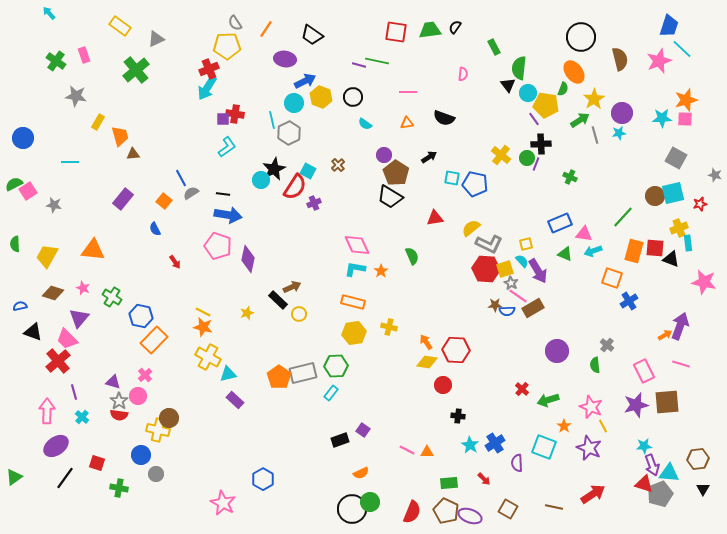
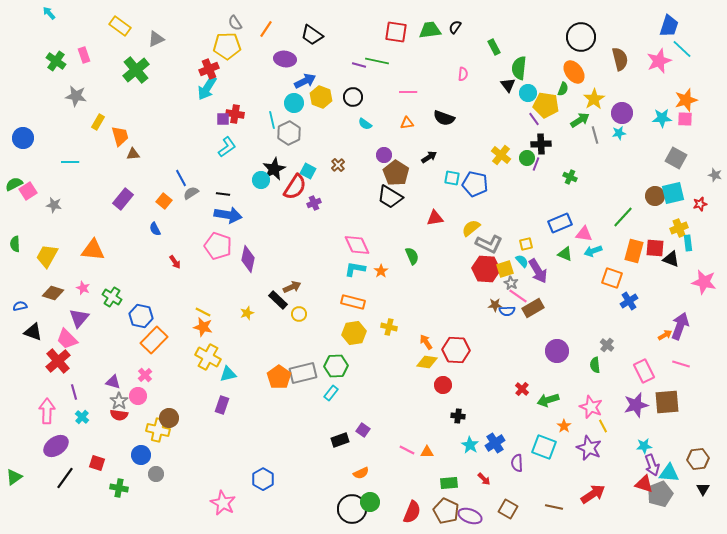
purple rectangle at (235, 400): moved 13 px left, 5 px down; rotated 66 degrees clockwise
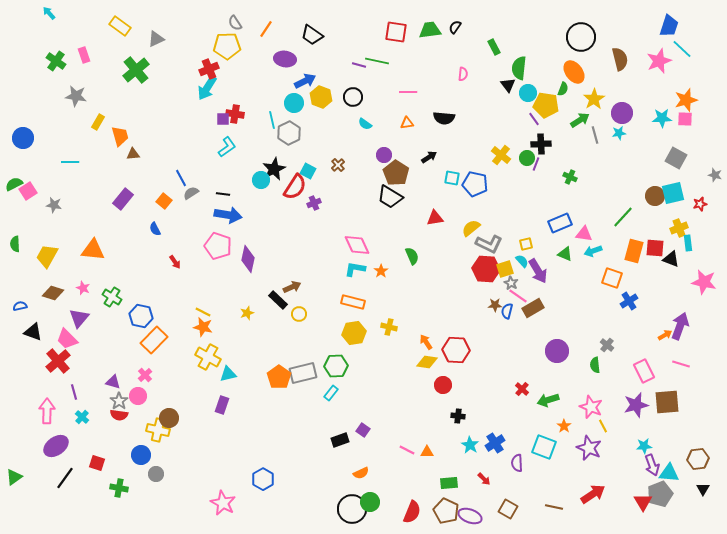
black semicircle at (444, 118): rotated 15 degrees counterclockwise
blue semicircle at (507, 311): rotated 105 degrees clockwise
red triangle at (644, 484): moved 1 px left, 18 px down; rotated 42 degrees clockwise
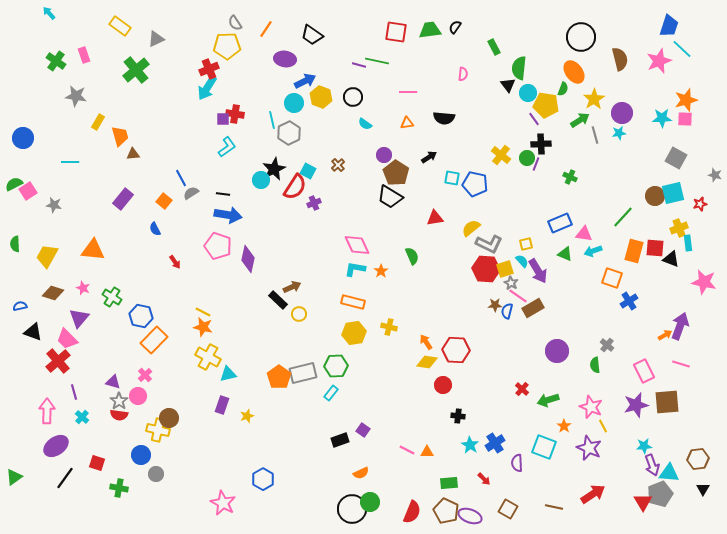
yellow star at (247, 313): moved 103 px down
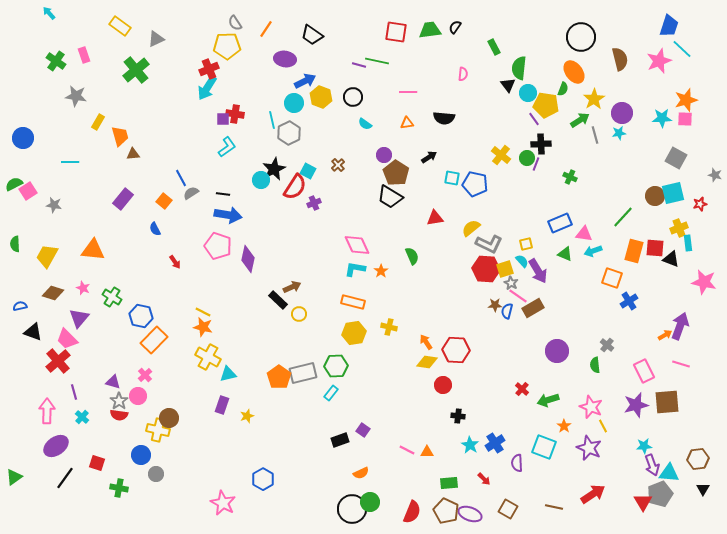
purple ellipse at (470, 516): moved 2 px up
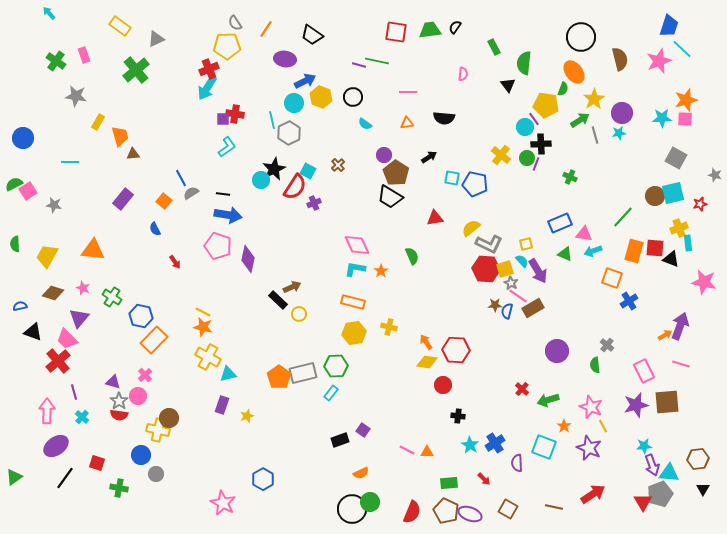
green semicircle at (519, 68): moved 5 px right, 5 px up
cyan circle at (528, 93): moved 3 px left, 34 px down
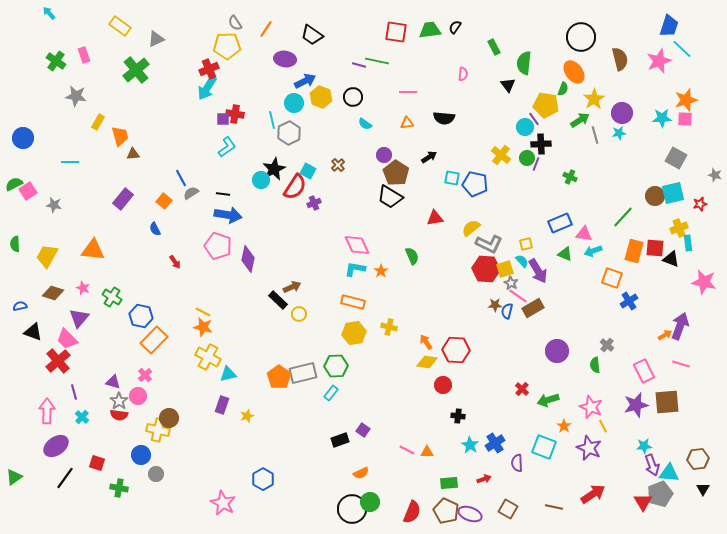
red arrow at (484, 479): rotated 64 degrees counterclockwise
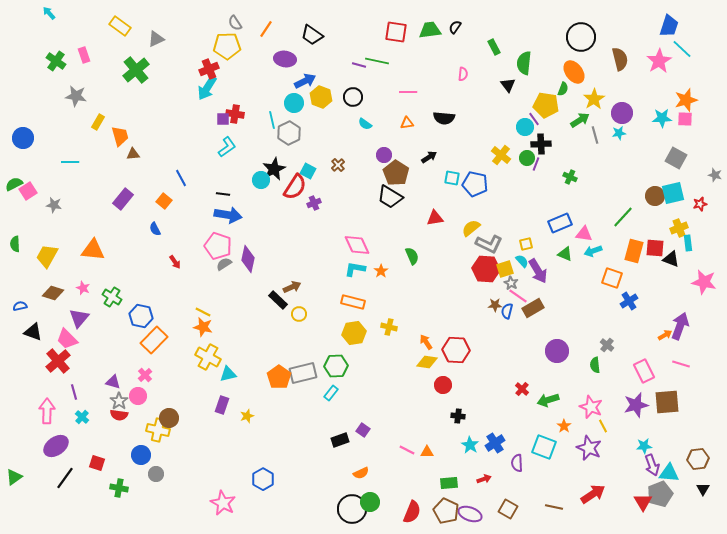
pink star at (659, 61): rotated 10 degrees counterclockwise
gray semicircle at (191, 193): moved 33 px right, 71 px down
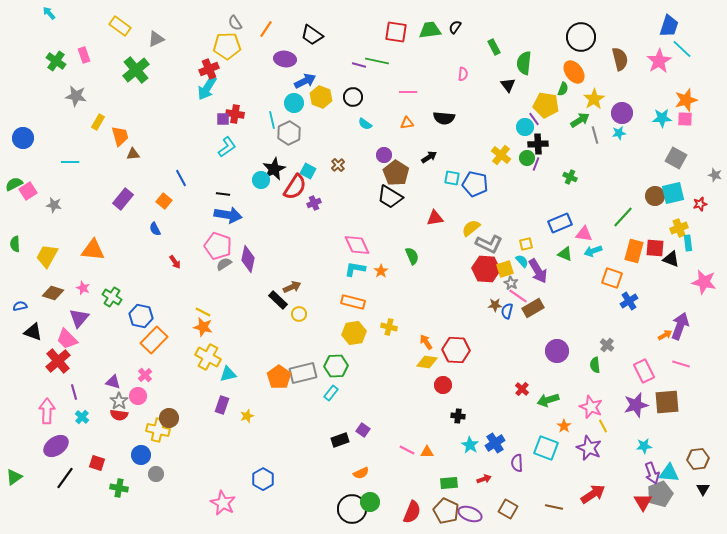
black cross at (541, 144): moved 3 px left
cyan square at (544, 447): moved 2 px right, 1 px down
purple arrow at (652, 465): moved 8 px down
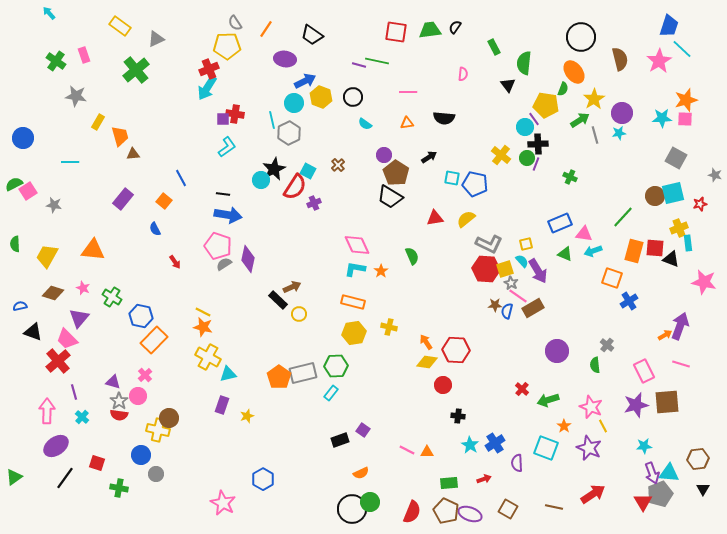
yellow semicircle at (471, 228): moved 5 px left, 9 px up
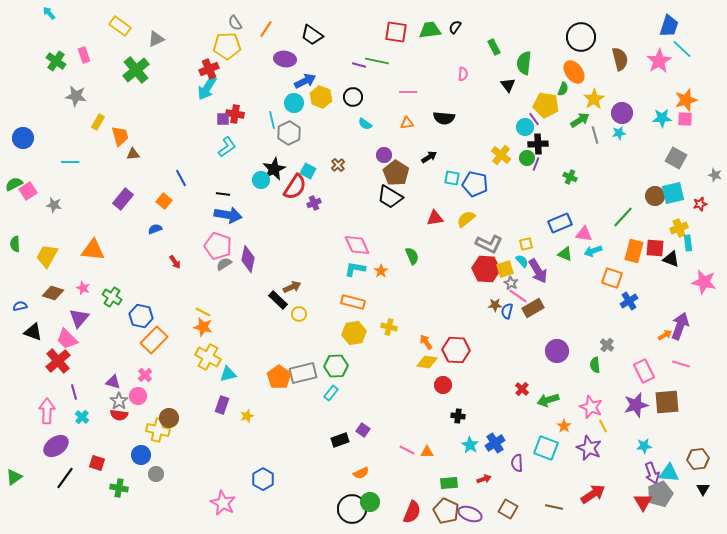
blue semicircle at (155, 229): rotated 96 degrees clockwise
